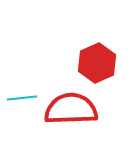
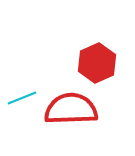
cyan line: rotated 16 degrees counterclockwise
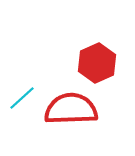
cyan line: rotated 20 degrees counterclockwise
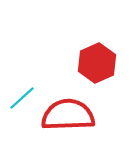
red semicircle: moved 3 px left, 6 px down
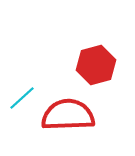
red hexagon: moved 1 px left, 2 px down; rotated 9 degrees clockwise
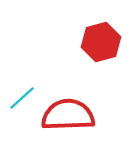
red hexagon: moved 5 px right, 23 px up
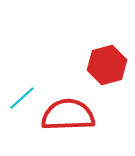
red hexagon: moved 6 px right, 23 px down
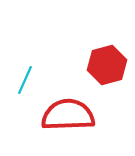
cyan line: moved 3 px right, 18 px up; rotated 24 degrees counterclockwise
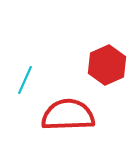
red hexagon: rotated 9 degrees counterclockwise
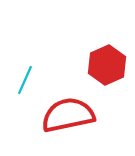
red semicircle: rotated 10 degrees counterclockwise
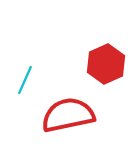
red hexagon: moved 1 px left, 1 px up
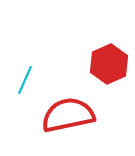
red hexagon: moved 3 px right
